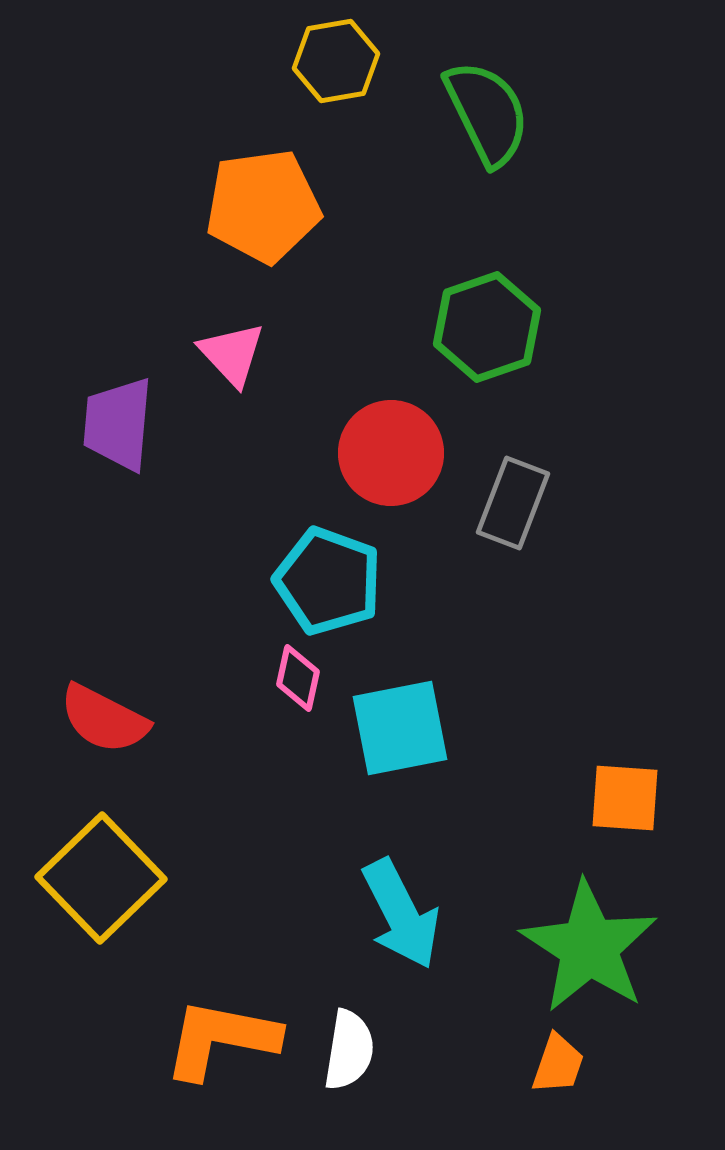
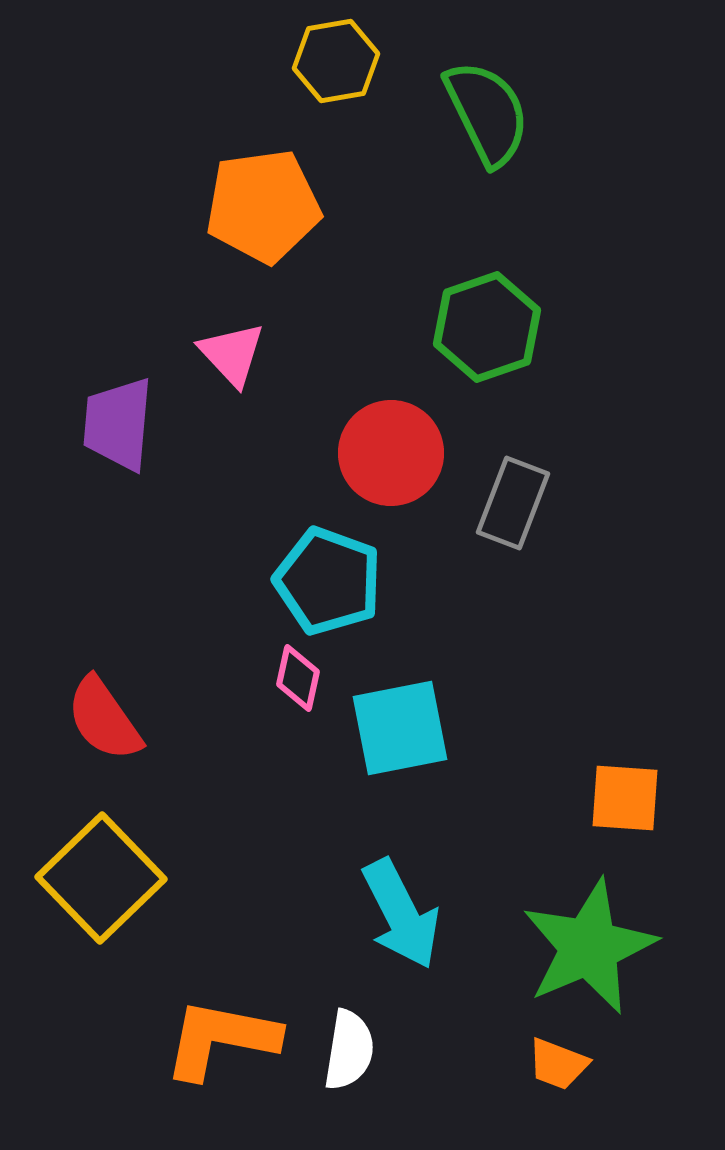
red semicircle: rotated 28 degrees clockwise
green star: rotated 16 degrees clockwise
orange trapezoid: rotated 92 degrees clockwise
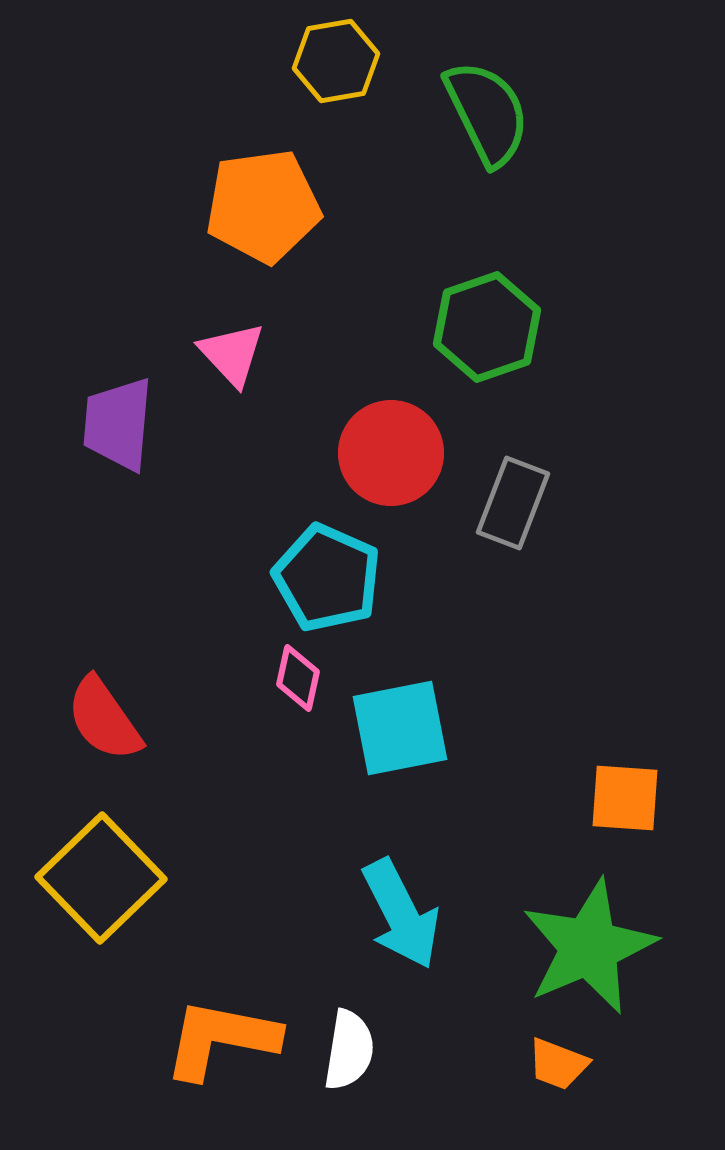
cyan pentagon: moved 1 px left, 3 px up; rotated 4 degrees clockwise
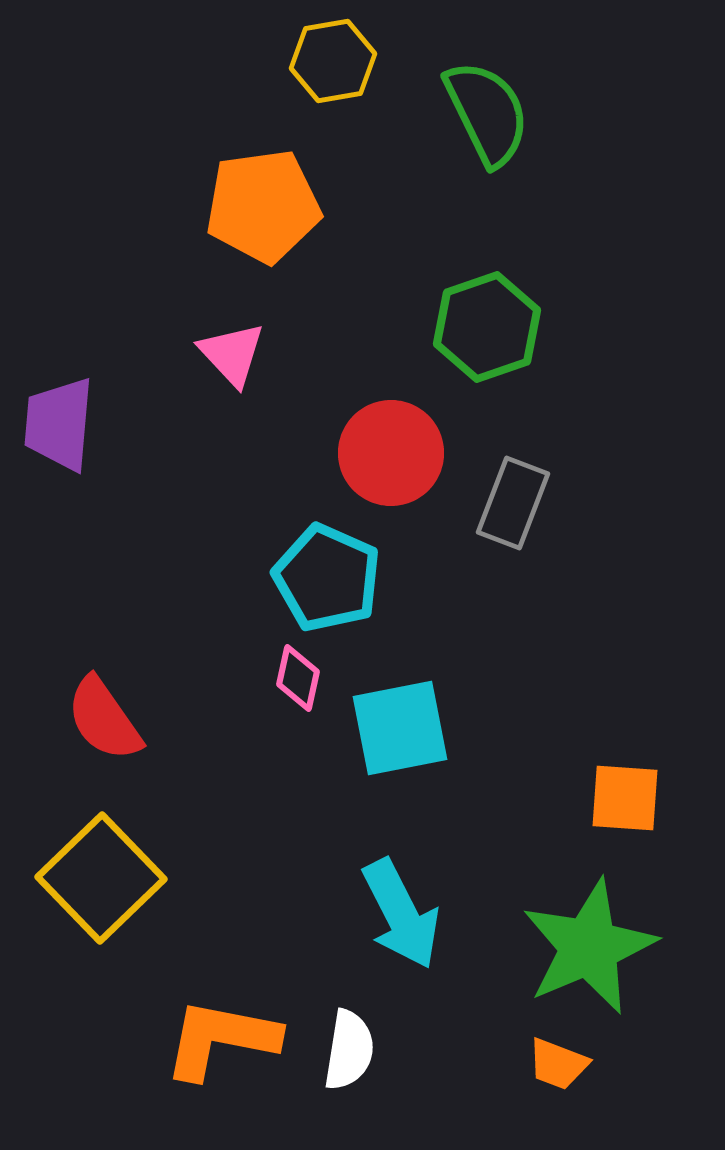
yellow hexagon: moved 3 px left
purple trapezoid: moved 59 px left
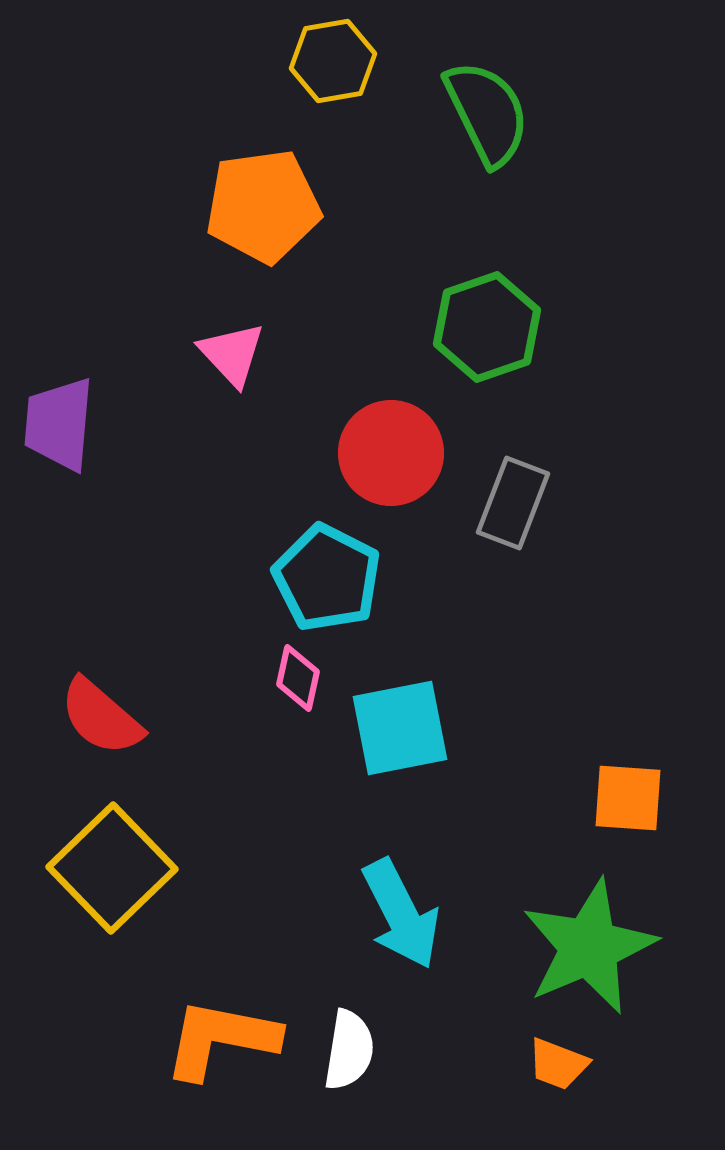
cyan pentagon: rotated 3 degrees clockwise
red semicircle: moved 3 px left, 2 px up; rotated 14 degrees counterclockwise
orange square: moved 3 px right
yellow square: moved 11 px right, 10 px up
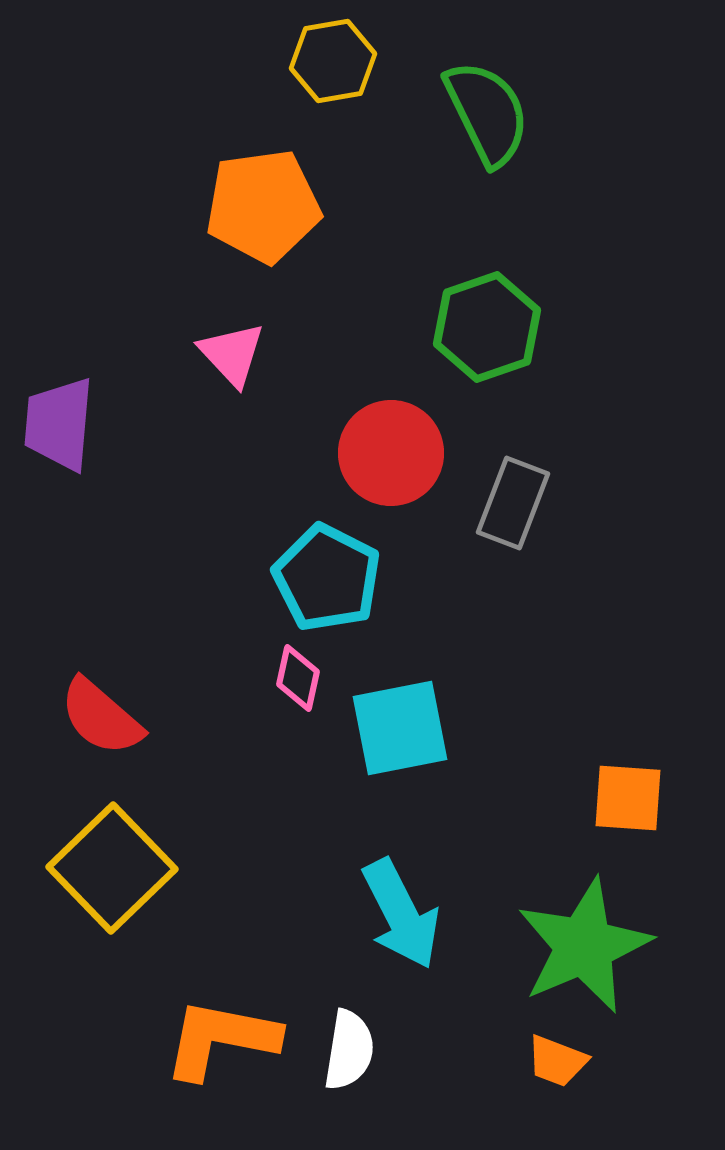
green star: moved 5 px left, 1 px up
orange trapezoid: moved 1 px left, 3 px up
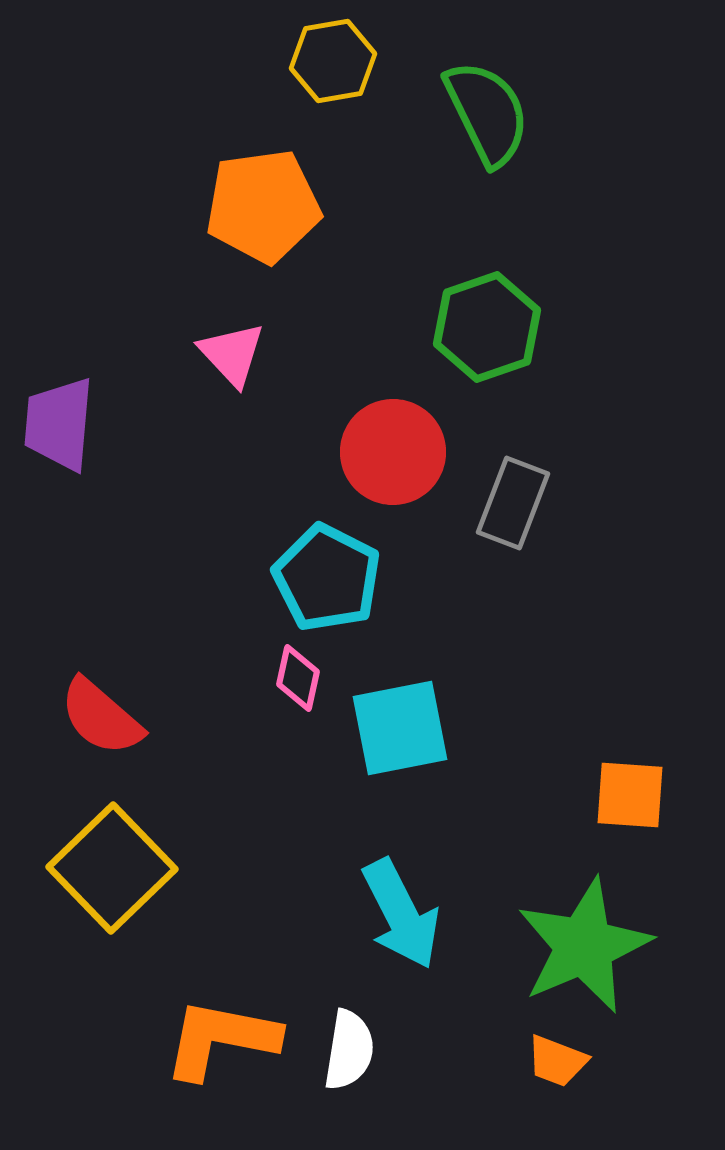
red circle: moved 2 px right, 1 px up
orange square: moved 2 px right, 3 px up
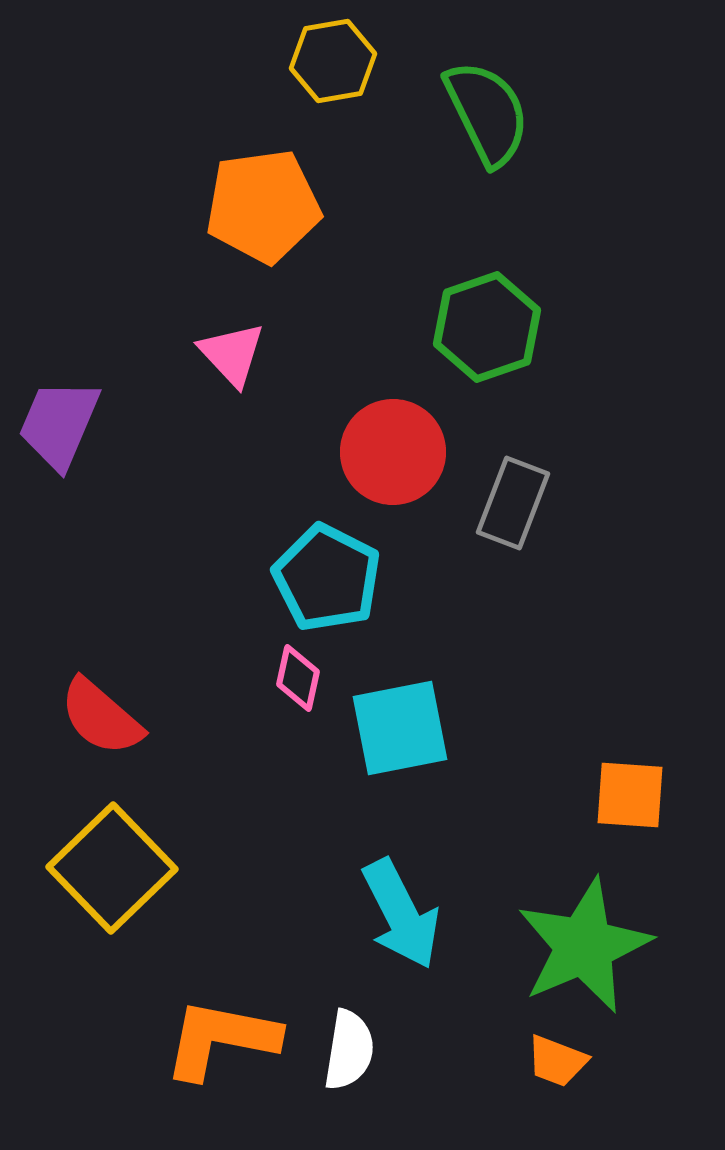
purple trapezoid: rotated 18 degrees clockwise
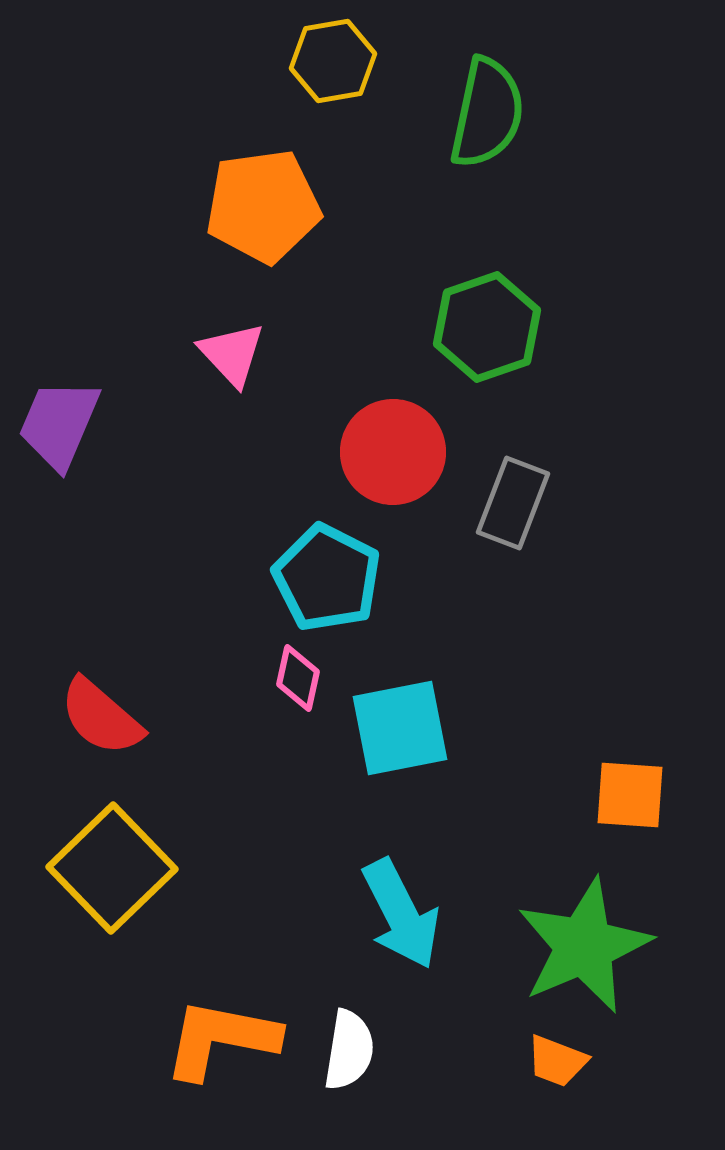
green semicircle: rotated 38 degrees clockwise
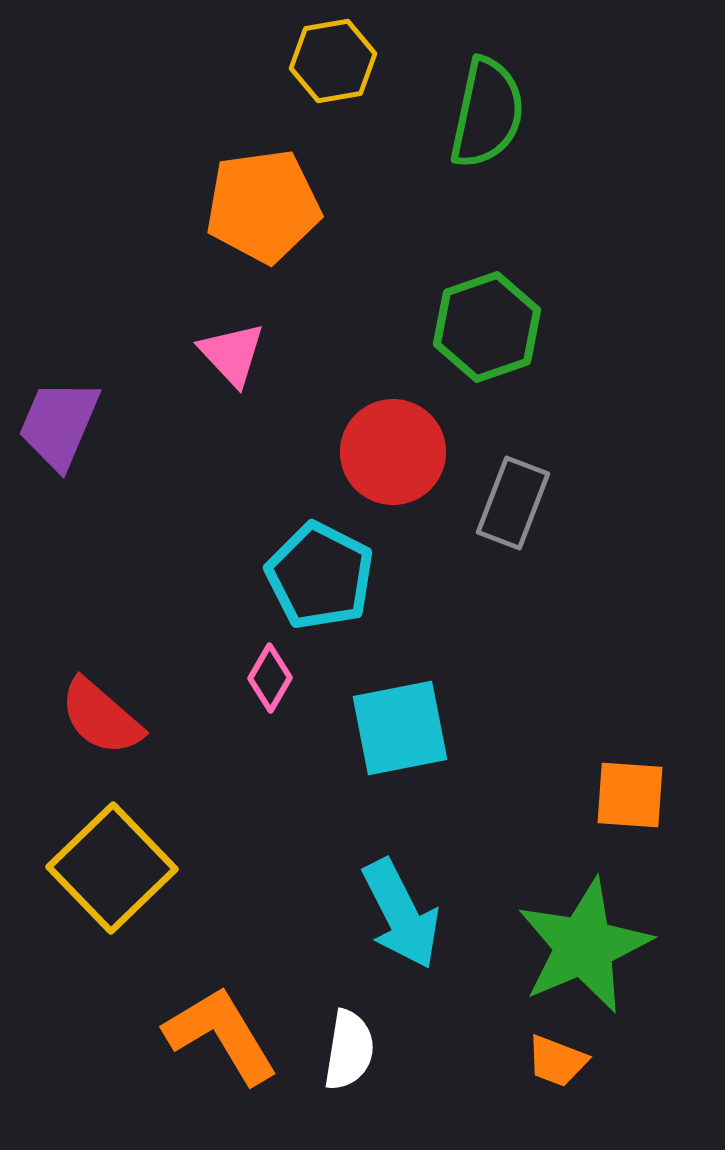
cyan pentagon: moved 7 px left, 2 px up
pink diamond: moved 28 px left; rotated 18 degrees clockwise
orange L-shape: moved 4 px up; rotated 48 degrees clockwise
